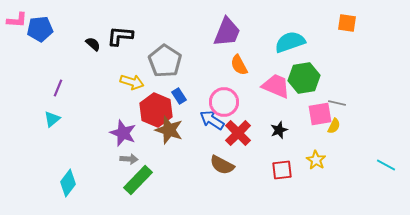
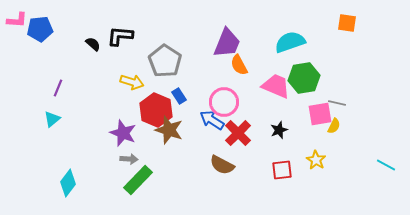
purple trapezoid: moved 11 px down
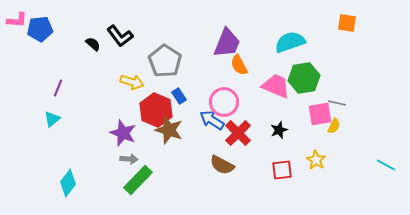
black L-shape: rotated 132 degrees counterclockwise
